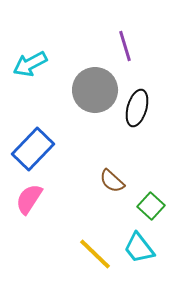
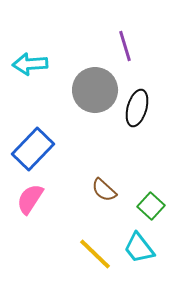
cyan arrow: rotated 24 degrees clockwise
brown semicircle: moved 8 px left, 9 px down
pink semicircle: moved 1 px right
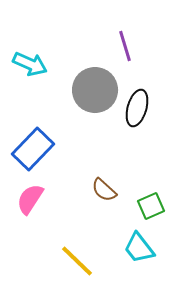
cyan arrow: rotated 152 degrees counterclockwise
green square: rotated 24 degrees clockwise
yellow line: moved 18 px left, 7 px down
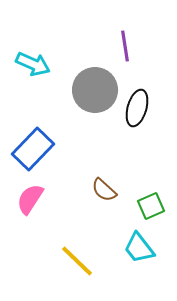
purple line: rotated 8 degrees clockwise
cyan arrow: moved 3 px right
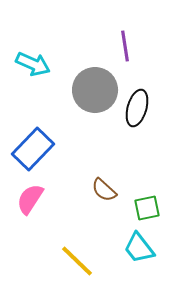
green square: moved 4 px left, 2 px down; rotated 12 degrees clockwise
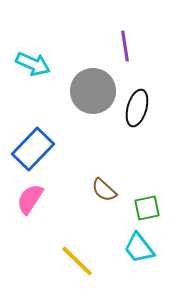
gray circle: moved 2 px left, 1 px down
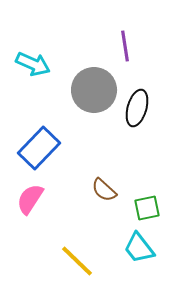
gray circle: moved 1 px right, 1 px up
blue rectangle: moved 6 px right, 1 px up
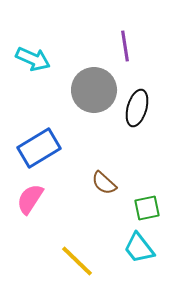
cyan arrow: moved 5 px up
blue rectangle: rotated 15 degrees clockwise
brown semicircle: moved 7 px up
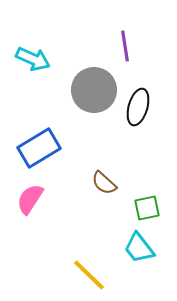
black ellipse: moved 1 px right, 1 px up
yellow line: moved 12 px right, 14 px down
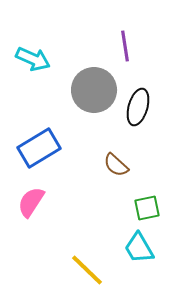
brown semicircle: moved 12 px right, 18 px up
pink semicircle: moved 1 px right, 3 px down
cyan trapezoid: rotated 8 degrees clockwise
yellow line: moved 2 px left, 5 px up
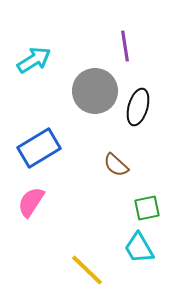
cyan arrow: moved 1 px right, 1 px down; rotated 56 degrees counterclockwise
gray circle: moved 1 px right, 1 px down
